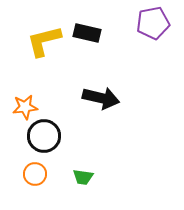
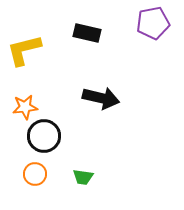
yellow L-shape: moved 20 px left, 9 px down
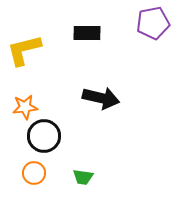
black rectangle: rotated 12 degrees counterclockwise
orange circle: moved 1 px left, 1 px up
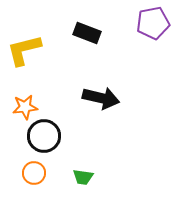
black rectangle: rotated 20 degrees clockwise
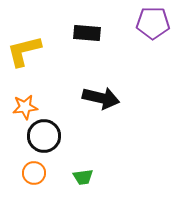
purple pentagon: rotated 12 degrees clockwise
black rectangle: rotated 16 degrees counterclockwise
yellow L-shape: moved 1 px down
green trapezoid: rotated 15 degrees counterclockwise
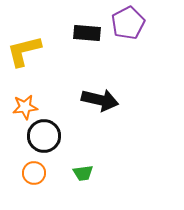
purple pentagon: moved 25 px left; rotated 28 degrees counterclockwise
black arrow: moved 1 px left, 2 px down
green trapezoid: moved 4 px up
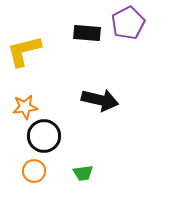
orange circle: moved 2 px up
